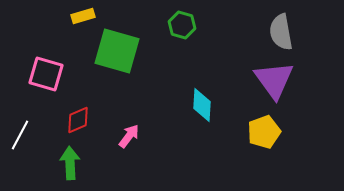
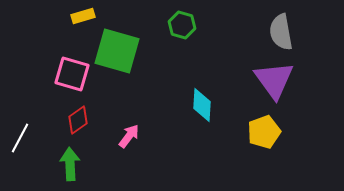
pink square: moved 26 px right
red diamond: rotated 12 degrees counterclockwise
white line: moved 3 px down
green arrow: moved 1 px down
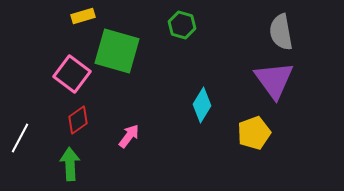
pink square: rotated 21 degrees clockwise
cyan diamond: rotated 28 degrees clockwise
yellow pentagon: moved 10 px left, 1 px down
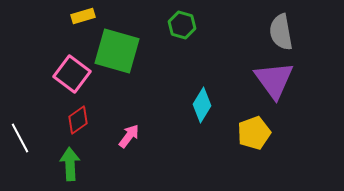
white line: rotated 56 degrees counterclockwise
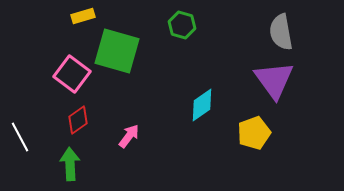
cyan diamond: rotated 24 degrees clockwise
white line: moved 1 px up
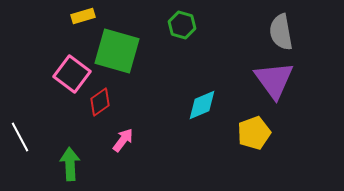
cyan diamond: rotated 12 degrees clockwise
red diamond: moved 22 px right, 18 px up
pink arrow: moved 6 px left, 4 px down
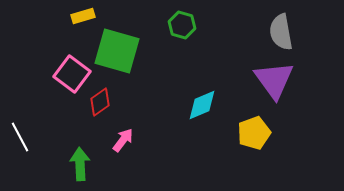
green arrow: moved 10 px right
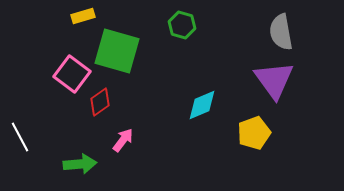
green arrow: rotated 88 degrees clockwise
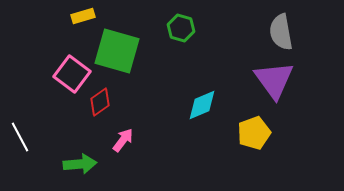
green hexagon: moved 1 px left, 3 px down
